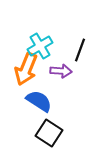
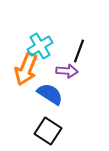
black line: moved 1 px left, 1 px down
purple arrow: moved 6 px right
blue semicircle: moved 11 px right, 7 px up
black square: moved 1 px left, 2 px up
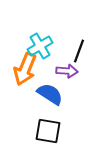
orange arrow: moved 1 px left
black square: rotated 24 degrees counterclockwise
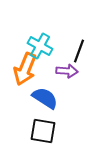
cyan cross: rotated 30 degrees counterclockwise
blue semicircle: moved 5 px left, 4 px down
black square: moved 5 px left
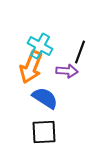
black line: moved 1 px right, 1 px down
orange arrow: moved 6 px right, 2 px up
black square: moved 1 px right, 1 px down; rotated 12 degrees counterclockwise
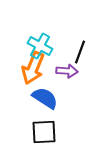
orange arrow: moved 2 px right, 1 px down
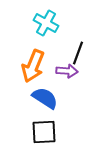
cyan cross: moved 6 px right, 23 px up
black line: moved 2 px left, 1 px down
orange arrow: moved 2 px up
